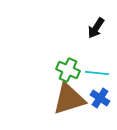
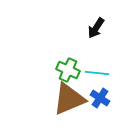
brown triangle: rotated 6 degrees counterclockwise
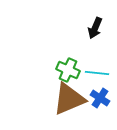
black arrow: moved 1 px left; rotated 10 degrees counterclockwise
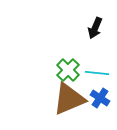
green cross: rotated 20 degrees clockwise
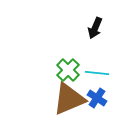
blue cross: moved 3 px left
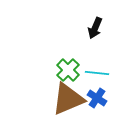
brown triangle: moved 1 px left
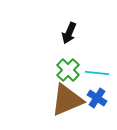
black arrow: moved 26 px left, 5 px down
brown triangle: moved 1 px left, 1 px down
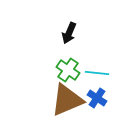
green cross: rotated 10 degrees counterclockwise
